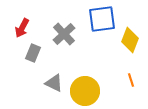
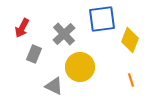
gray rectangle: moved 1 px right, 1 px down
gray triangle: moved 3 px down
yellow circle: moved 5 px left, 24 px up
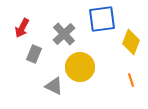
yellow diamond: moved 1 px right, 2 px down
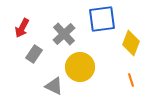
yellow diamond: moved 1 px down
gray rectangle: rotated 12 degrees clockwise
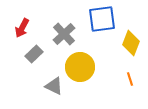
gray rectangle: rotated 12 degrees clockwise
orange line: moved 1 px left, 1 px up
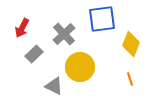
yellow diamond: moved 1 px down
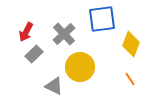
red arrow: moved 4 px right, 4 px down
orange line: rotated 16 degrees counterclockwise
